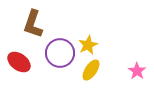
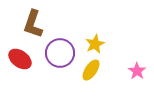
yellow star: moved 7 px right, 1 px up
red ellipse: moved 1 px right, 3 px up
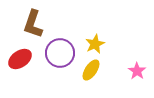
red ellipse: rotated 70 degrees counterclockwise
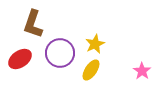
pink star: moved 5 px right
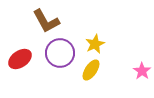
brown L-shape: moved 13 px right, 3 px up; rotated 48 degrees counterclockwise
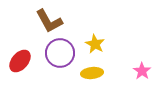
brown L-shape: moved 3 px right
yellow star: rotated 18 degrees counterclockwise
red ellipse: moved 2 px down; rotated 15 degrees counterclockwise
yellow ellipse: moved 1 px right, 3 px down; rotated 50 degrees clockwise
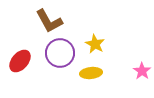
yellow ellipse: moved 1 px left
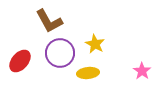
yellow ellipse: moved 3 px left
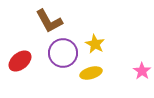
purple circle: moved 3 px right
red ellipse: rotated 10 degrees clockwise
yellow ellipse: moved 3 px right; rotated 10 degrees counterclockwise
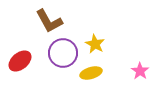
pink star: moved 2 px left
